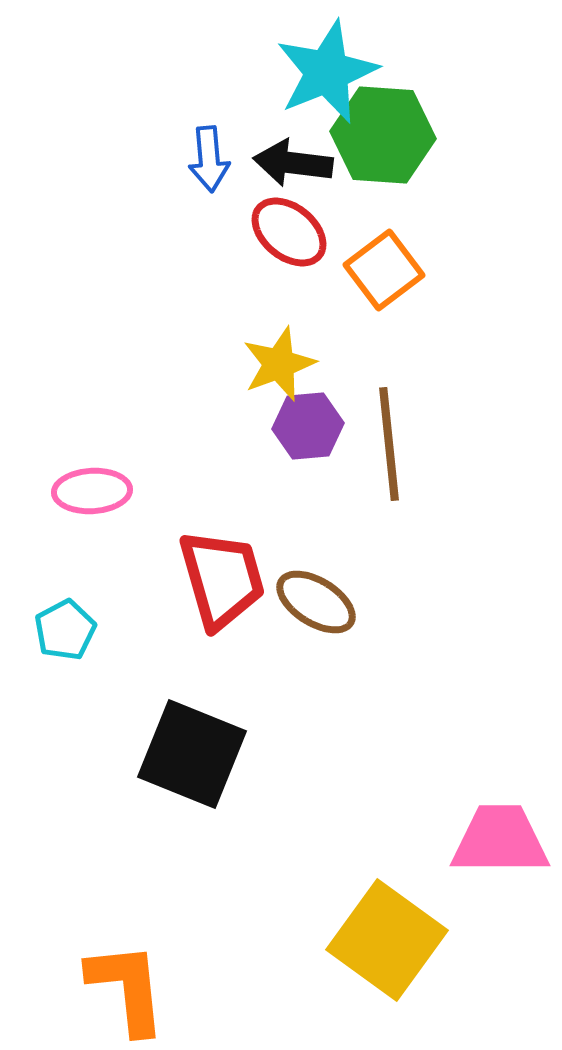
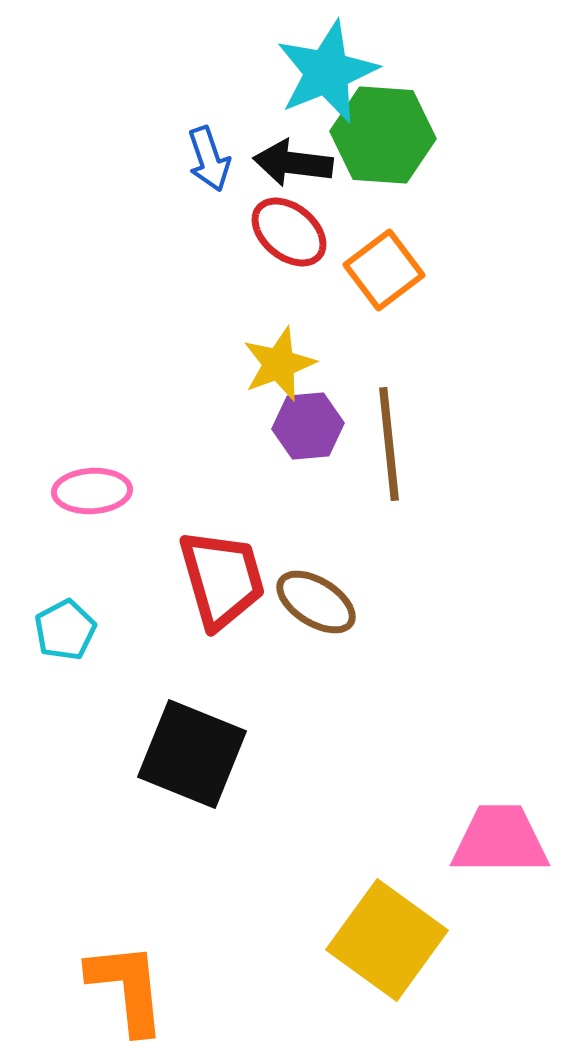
blue arrow: rotated 14 degrees counterclockwise
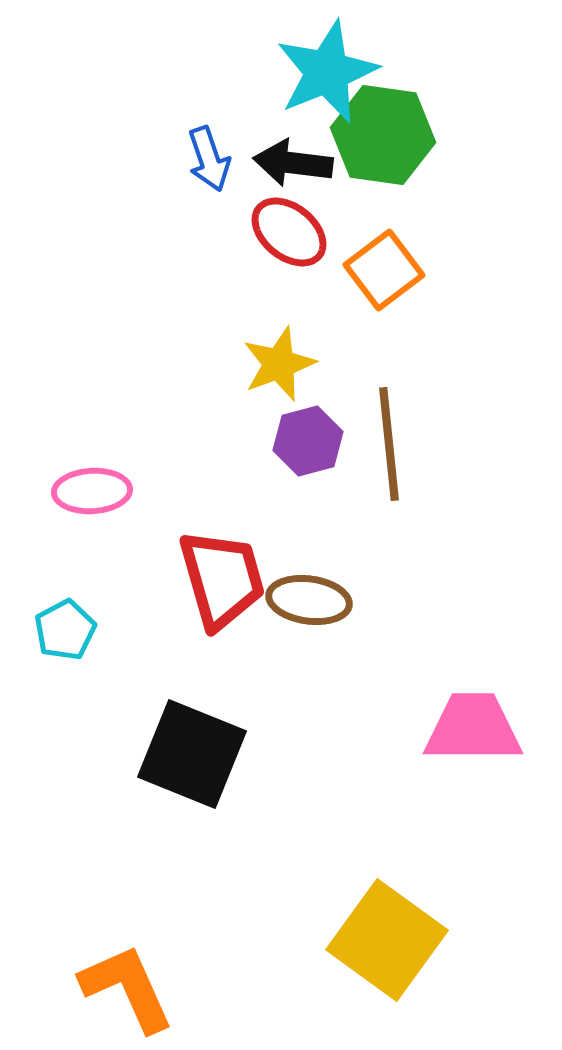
green hexagon: rotated 4 degrees clockwise
purple hexagon: moved 15 px down; rotated 10 degrees counterclockwise
brown ellipse: moved 7 px left, 2 px up; rotated 24 degrees counterclockwise
pink trapezoid: moved 27 px left, 112 px up
orange L-shape: rotated 18 degrees counterclockwise
